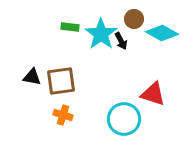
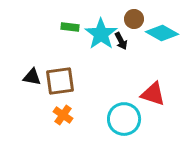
brown square: moved 1 px left
orange cross: rotated 18 degrees clockwise
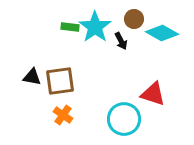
cyan star: moved 6 px left, 7 px up
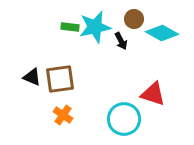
cyan star: rotated 24 degrees clockwise
black triangle: rotated 12 degrees clockwise
brown square: moved 2 px up
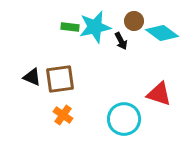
brown circle: moved 2 px down
cyan diamond: rotated 8 degrees clockwise
red triangle: moved 6 px right
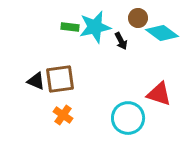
brown circle: moved 4 px right, 3 px up
black triangle: moved 4 px right, 4 px down
cyan circle: moved 4 px right, 1 px up
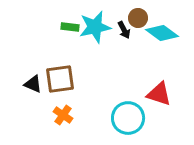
black arrow: moved 3 px right, 11 px up
black triangle: moved 3 px left, 3 px down
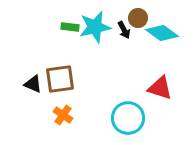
red triangle: moved 1 px right, 6 px up
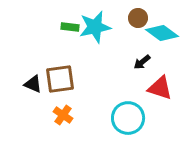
black arrow: moved 18 px right, 32 px down; rotated 78 degrees clockwise
